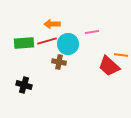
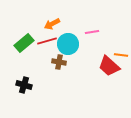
orange arrow: rotated 28 degrees counterclockwise
green rectangle: rotated 36 degrees counterclockwise
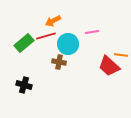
orange arrow: moved 1 px right, 3 px up
red line: moved 1 px left, 5 px up
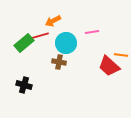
red line: moved 7 px left
cyan circle: moved 2 px left, 1 px up
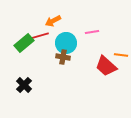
brown cross: moved 4 px right, 5 px up
red trapezoid: moved 3 px left
black cross: rotated 28 degrees clockwise
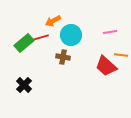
pink line: moved 18 px right
red line: moved 2 px down
cyan circle: moved 5 px right, 8 px up
